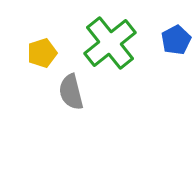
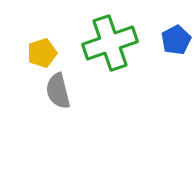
green cross: rotated 20 degrees clockwise
gray semicircle: moved 13 px left, 1 px up
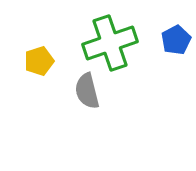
yellow pentagon: moved 3 px left, 8 px down
gray semicircle: moved 29 px right
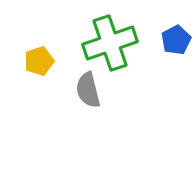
gray semicircle: moved 1 px right, 1 px up
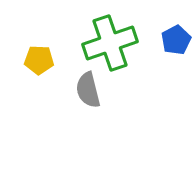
yellow pentagon: moved 1 px up; rotated 20 degrees clockwise
